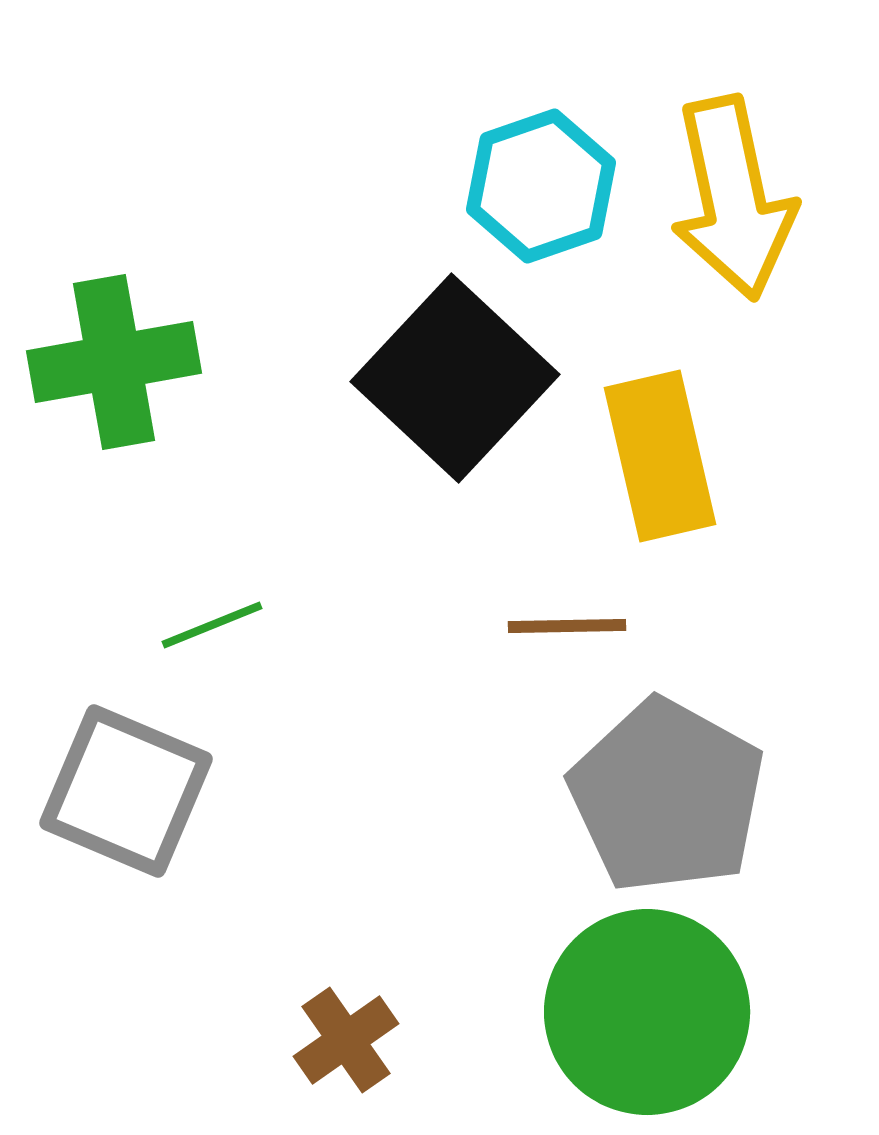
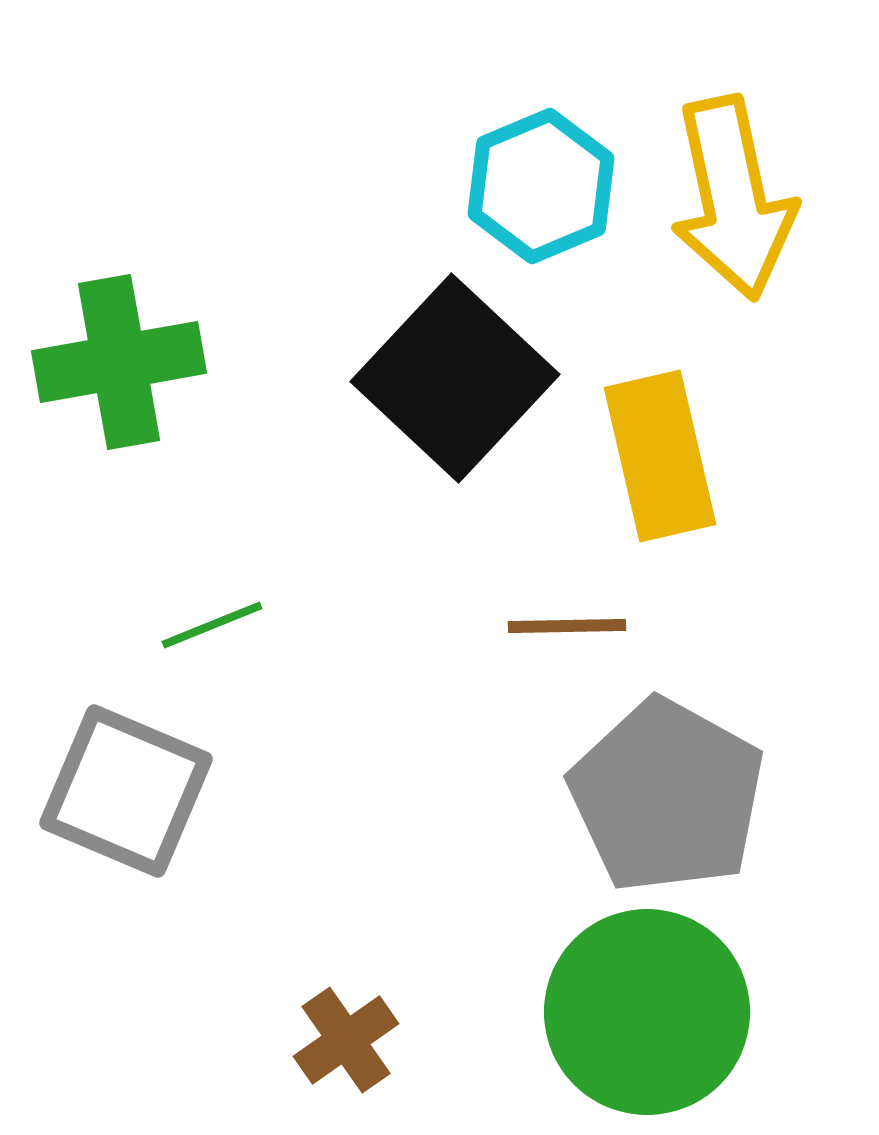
cyan hexagon: rotated 4 degrees counterclockwise
green cross: moved 5 px right
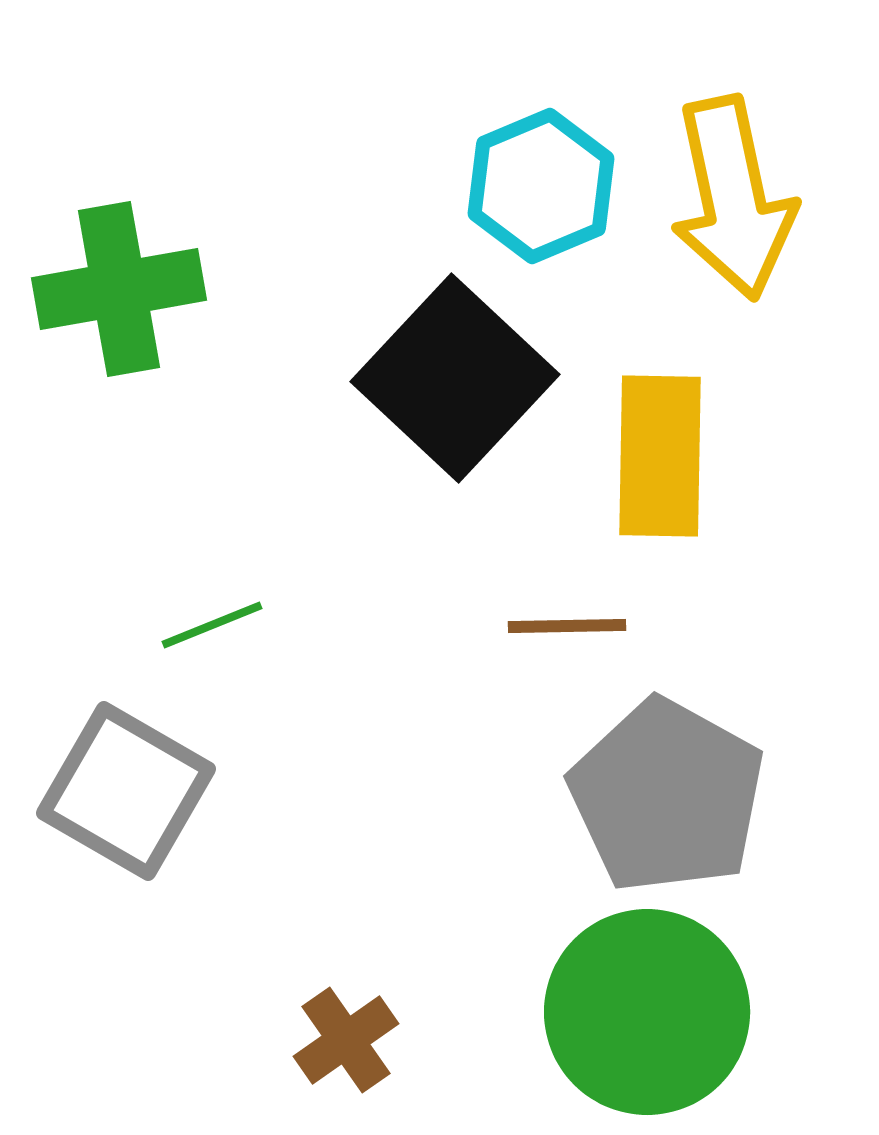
green cross: moved 73 px up
yellow rectangle: rotated 14 degrees clockwise
gray square: rotated 7 degrees clockwise
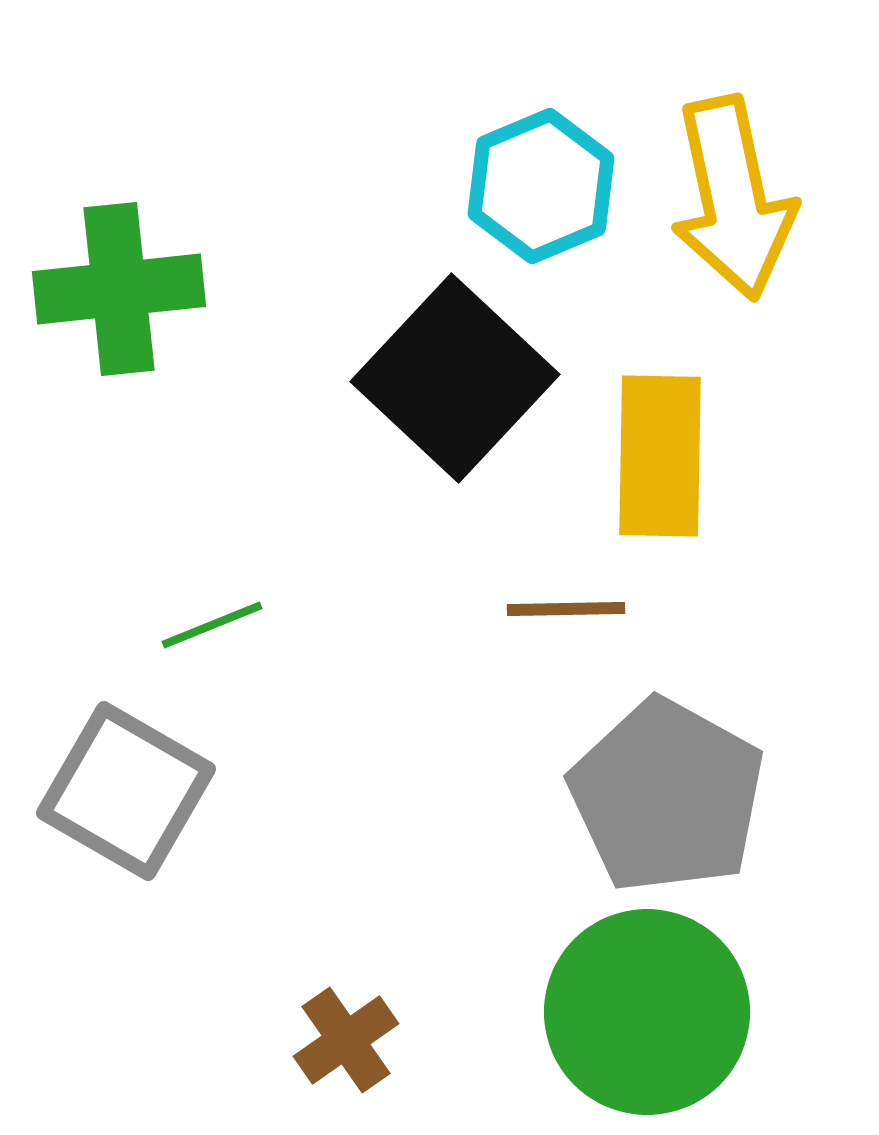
green cross: rotated 4 degrees clockwise
brown line: moved 1 px left, 17 px up
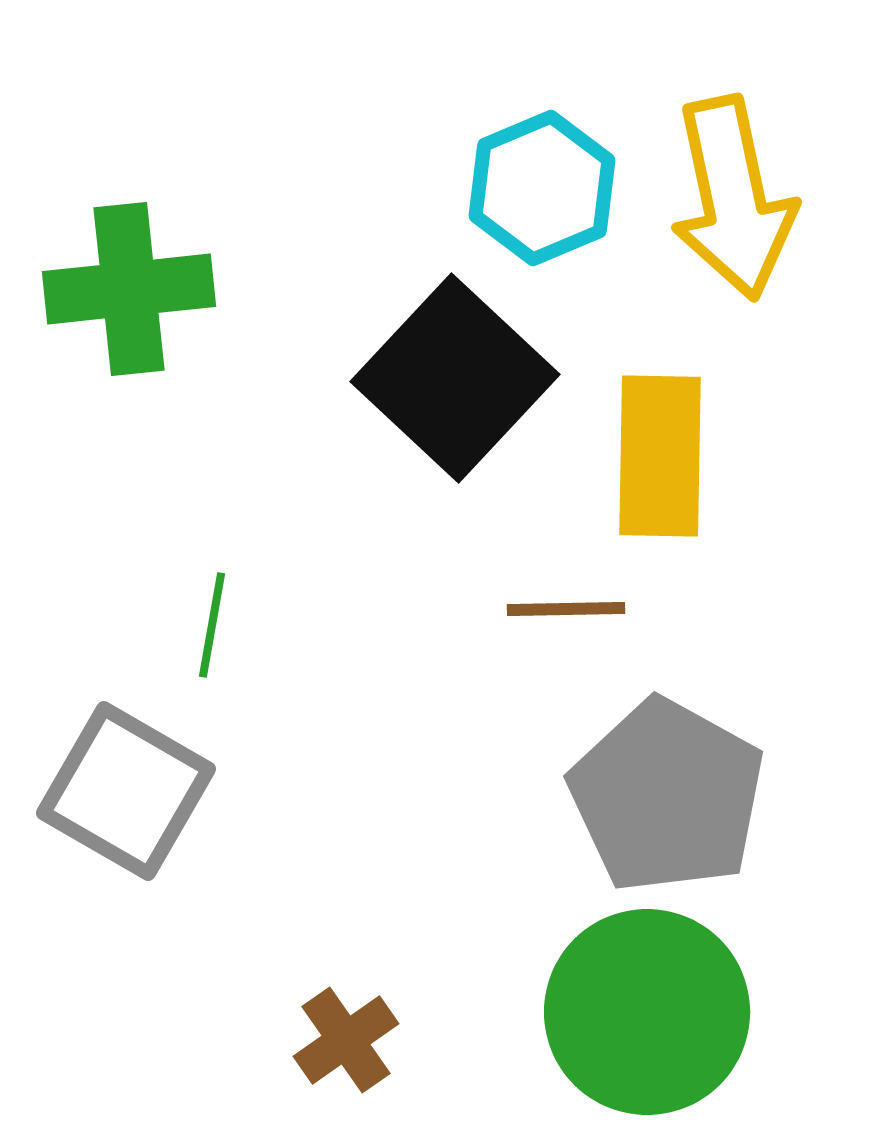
cyan hexagon: moved 1 px right, 2 px down
green cross: moved 10 px right
green line: rotated 58 degrees counterclockwise
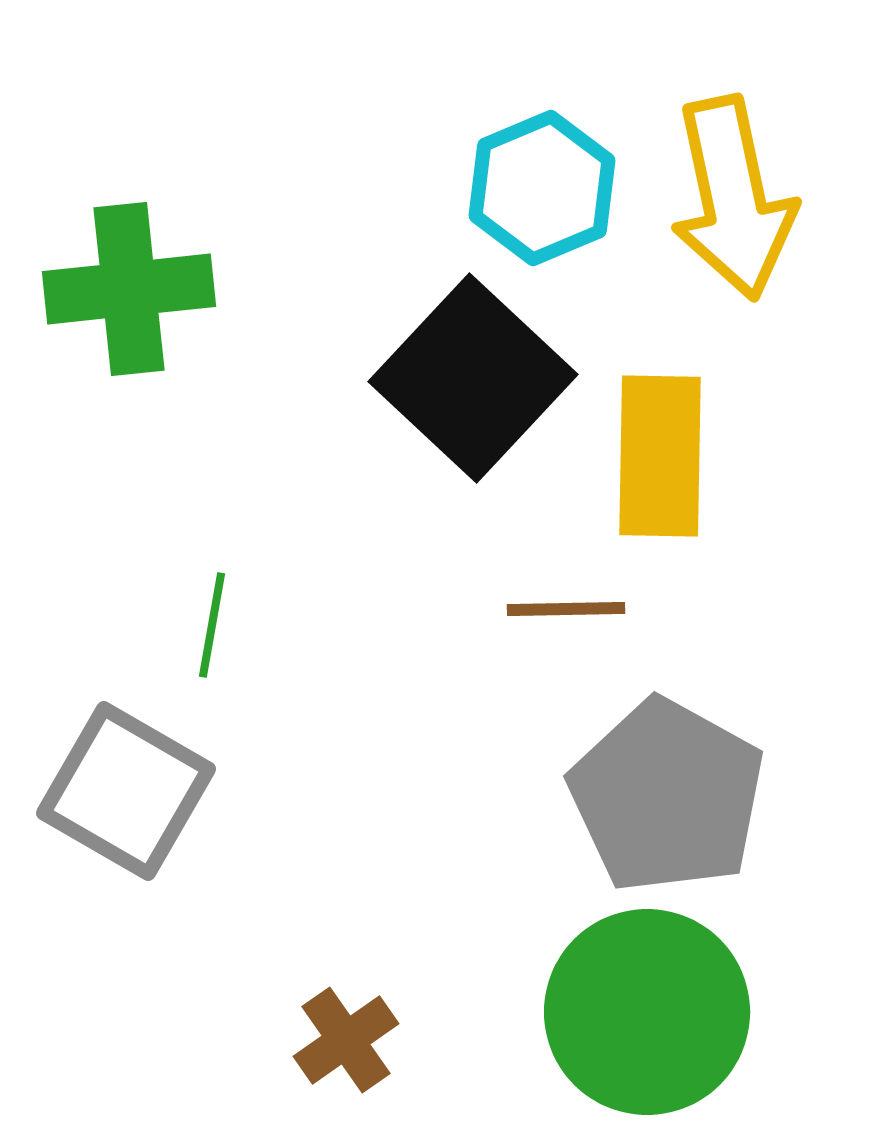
black square: moved 18 px right
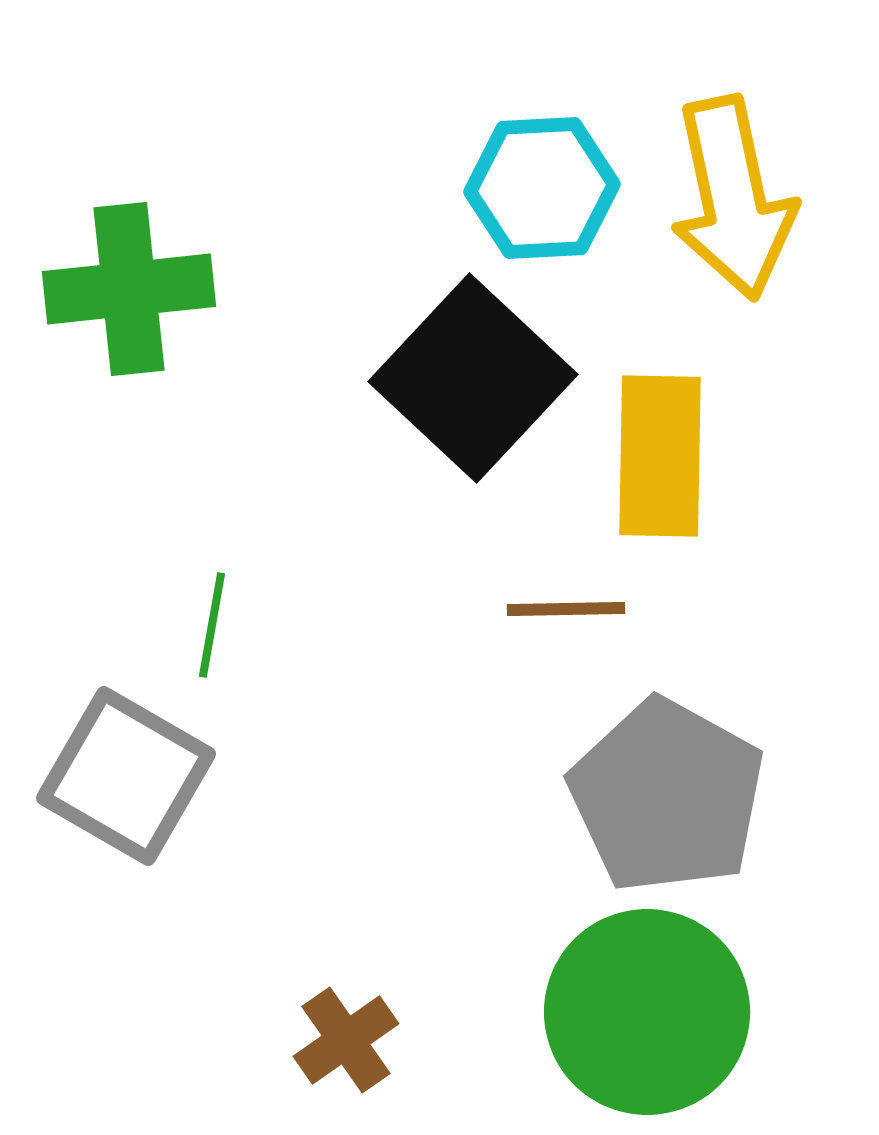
cyan hexagon: rotated 20 degrees clockwise
gray square: moved 15 px up
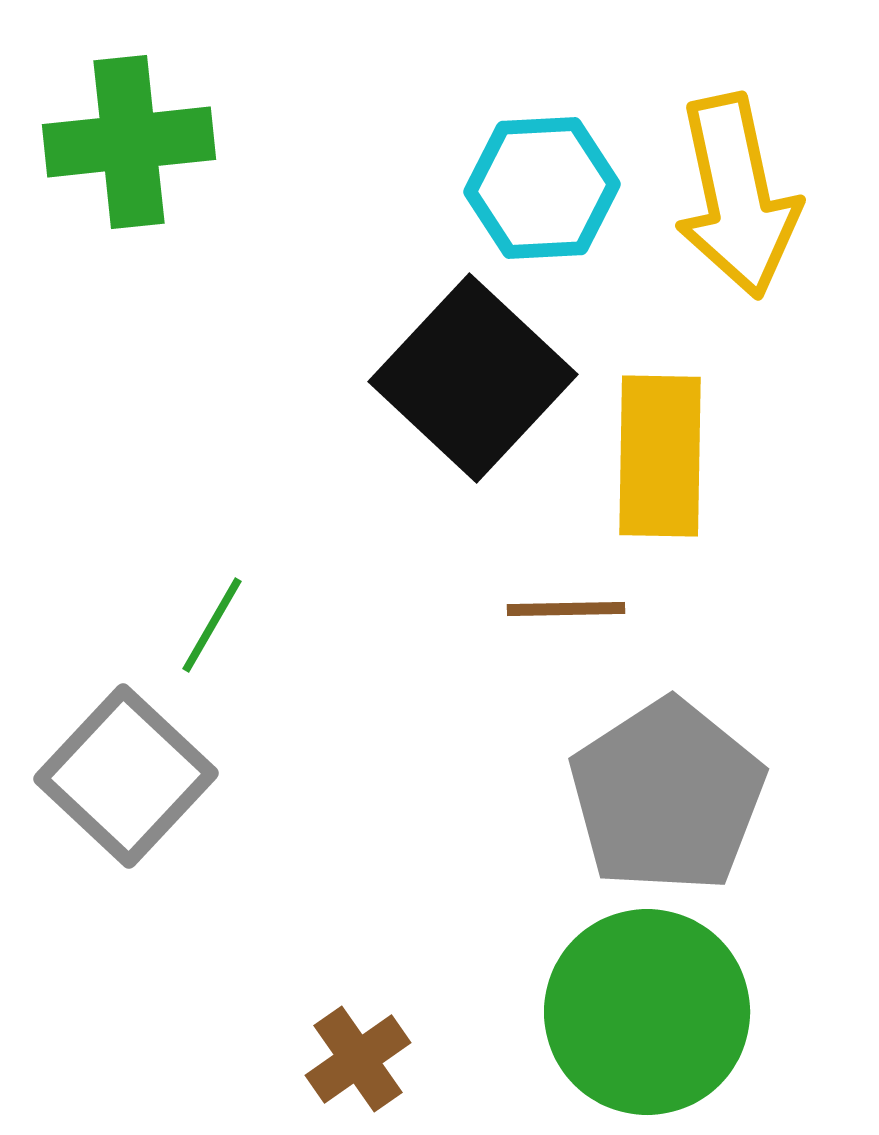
yellow arrow: moved 4 px right, 2 px up
green cross: moved 147 px up
green line: rotated 20 degrees clockwise
gray square: rotated 13 degrees clockwise
gray pentagon: rotated 10 degrees clockwise
brown cross: moved 12 px right, 19 px down
